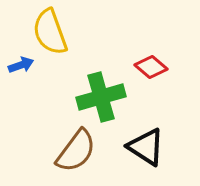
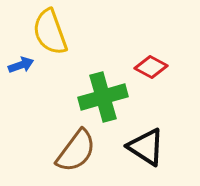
red diamond: rotated 12 degrees counterclockwise
green cross: moved 2 px right
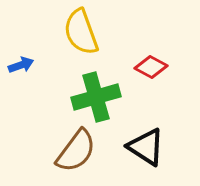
yellow semicircle: moved 31 px right
green cross: moved 7 px left
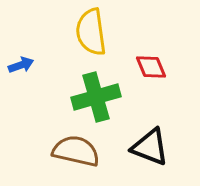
yellow semicircle: moved 10 px right; rotated 12 degrees clockwise
red diamond: rotated 40 degrees clockwise
black triangle: moved 4 px right; rotated 12 degrees counterclockwise
brown semicircle: rotated 114 degrees counterclockwise
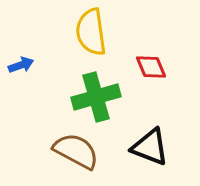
brown semicircle: rotated 15 degrees clockwise
